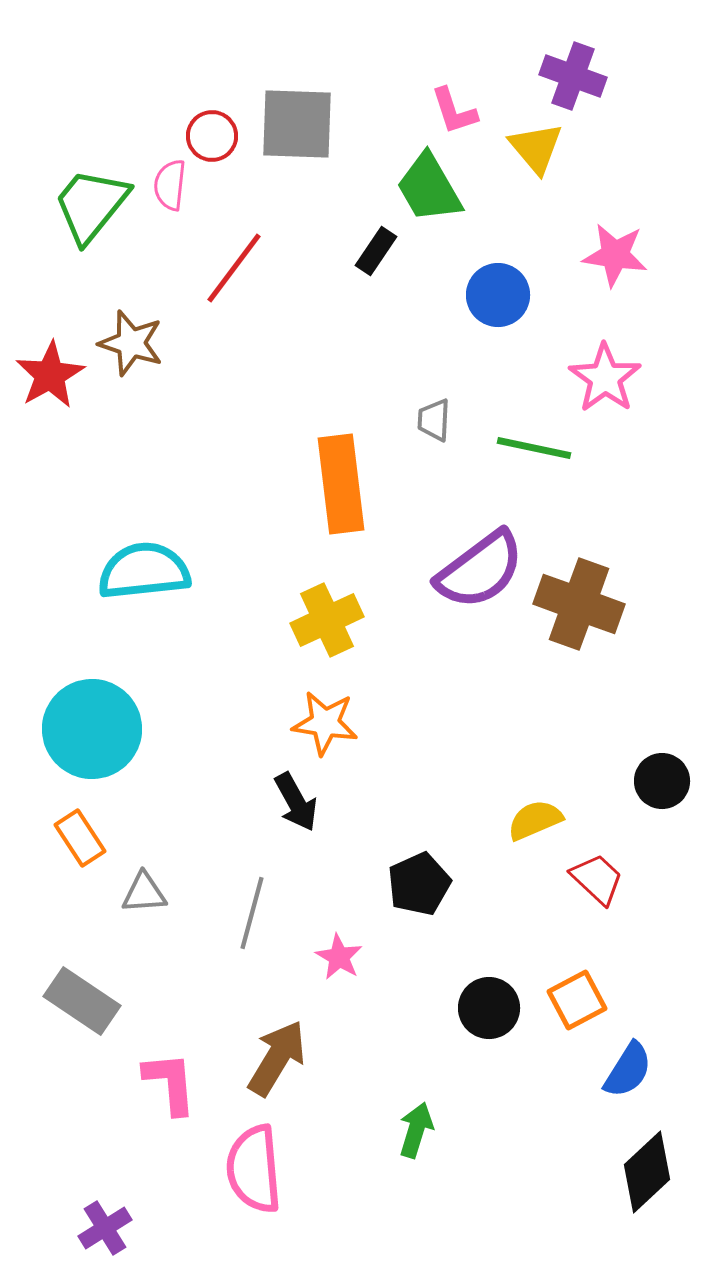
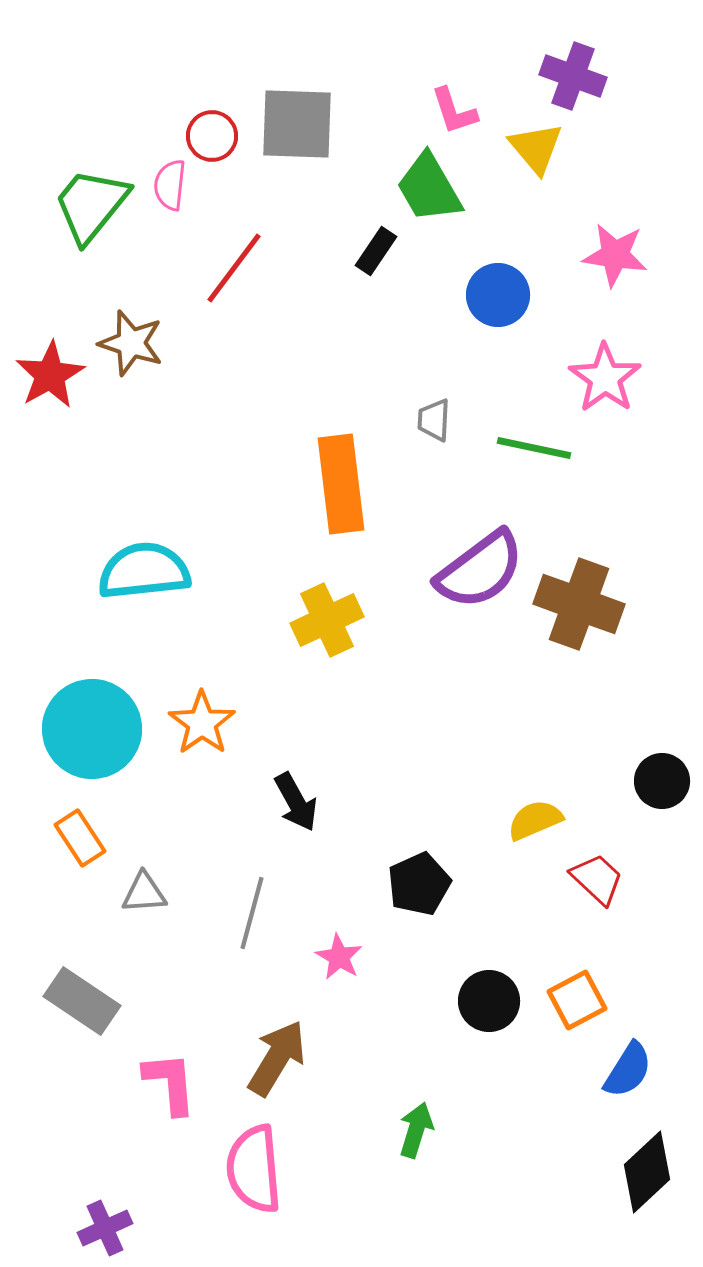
orange star at (325, 723): moved 123 px left; rotated 28 degrees clockwise
black circle at (489, 1008): moved 7 px up
purple cross at (105, 1228): rotated 8 degrees clockwise
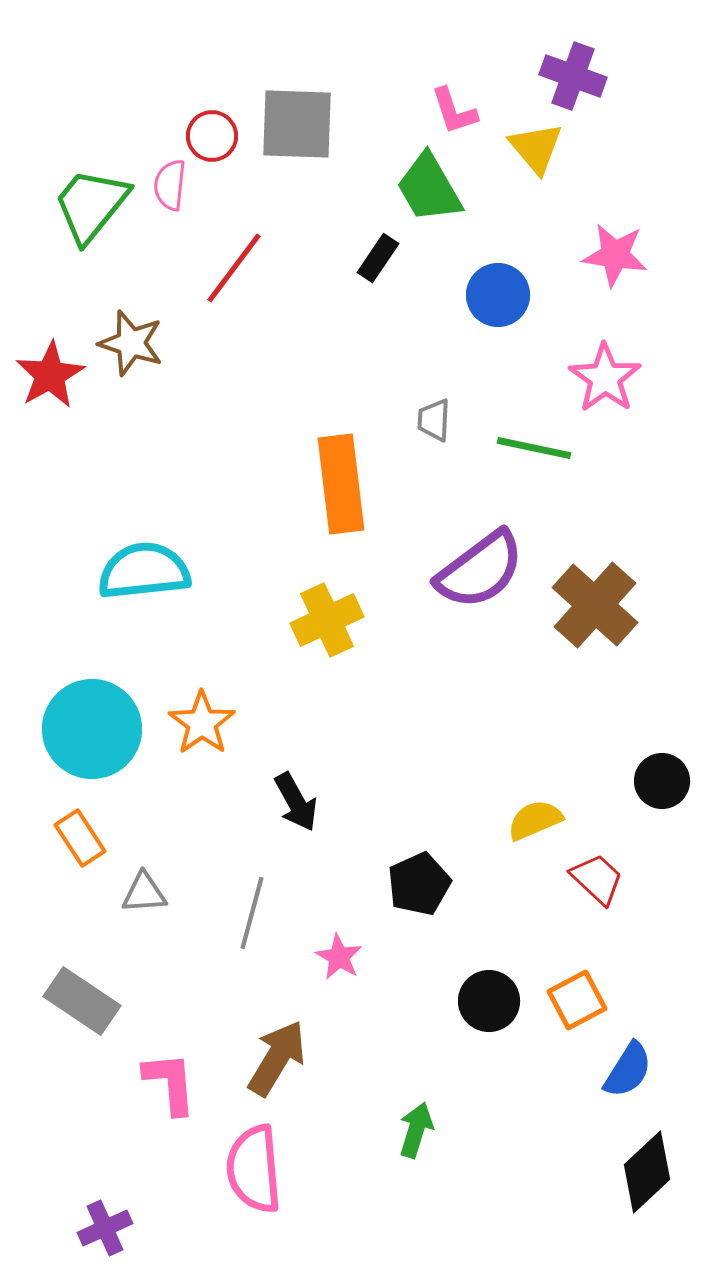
black rectangle at (376, 251): moved 2 px right, 7 px down
brown cross at (579, 604): moved 16 px right, 1 px down; rotated 22 degrees clockwise
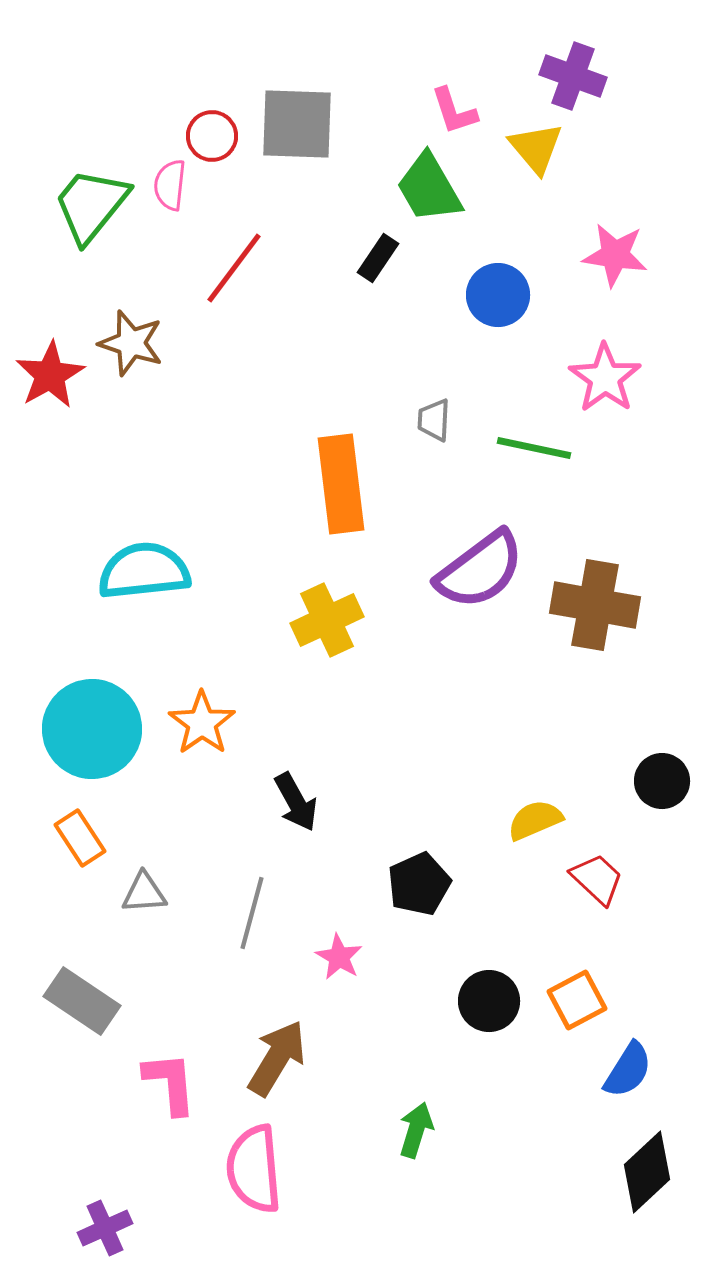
brown cross at (595, 605): rotated 32 degrees counterclockwise
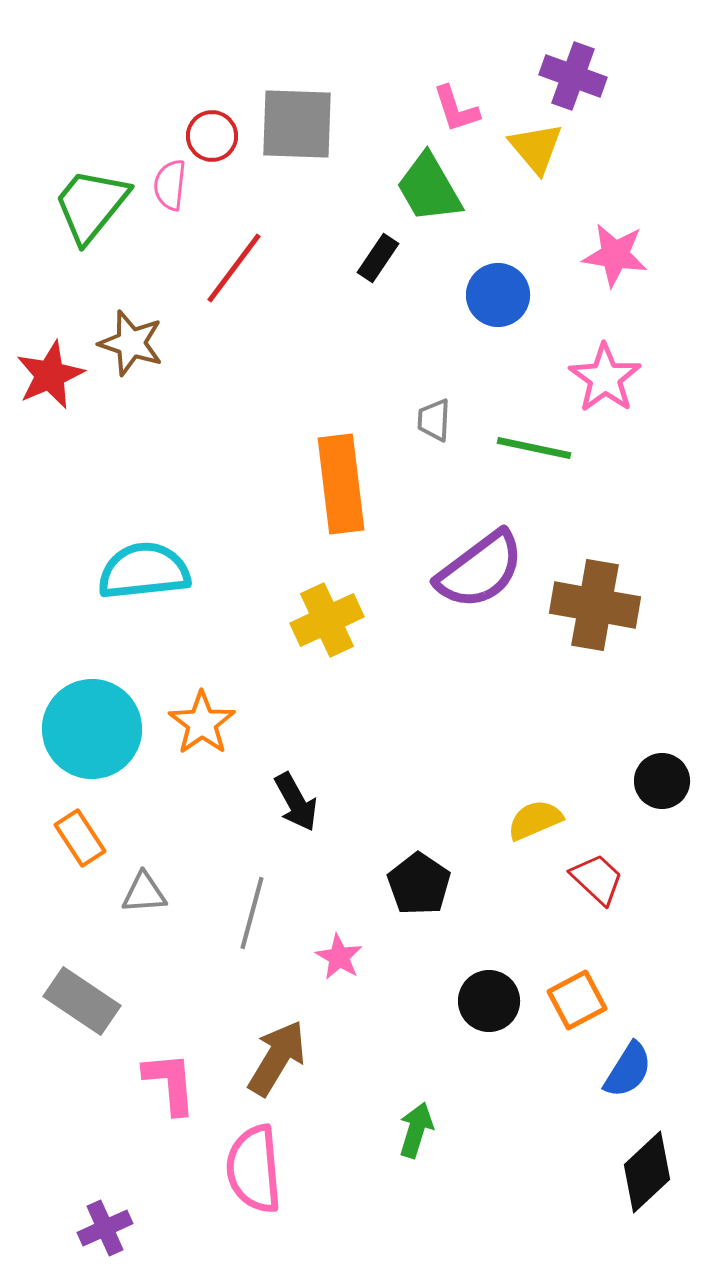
pink L-shape at (454, 111): moved 2 px right, 2 px up
red star at (50, 375): rotated 6 degrees clockwise
black pentagon at (419, 884): rotated 14 degrees counterclockwise
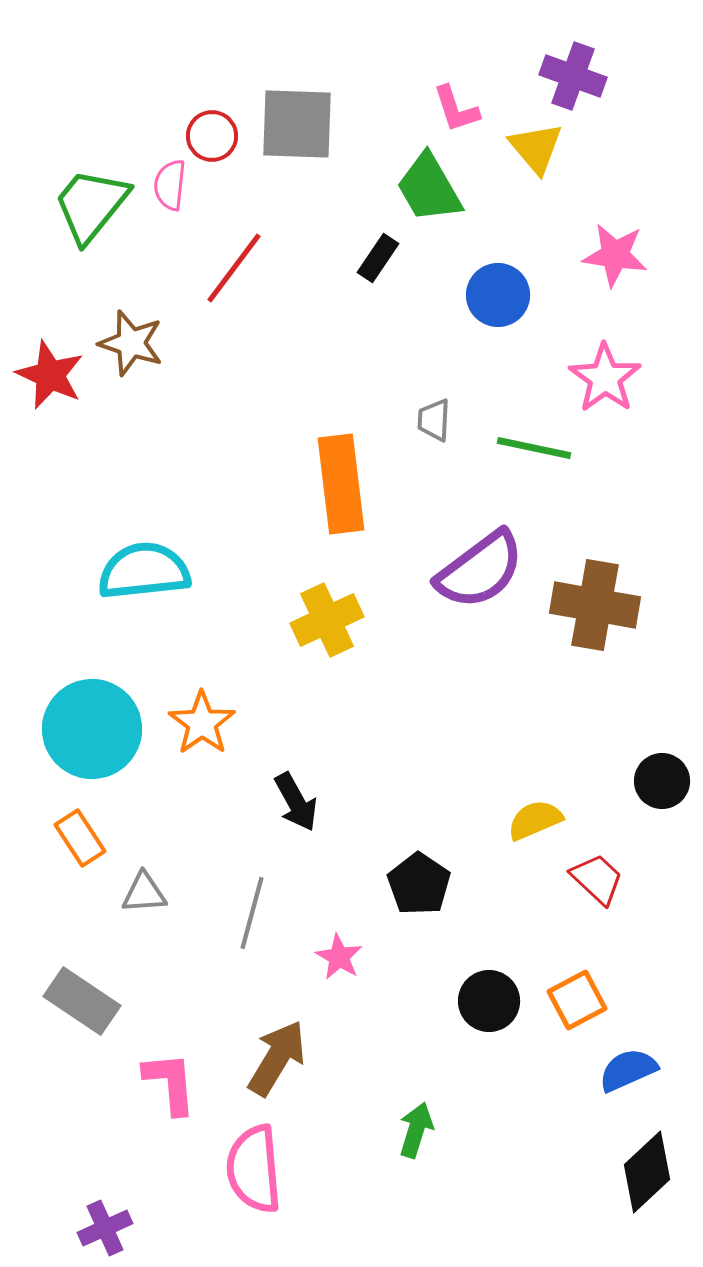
red star at (50, 375): rotated 24 degrees counterclockwise
blue semicircle at (628, 1070): rotated 146 degrees counterclockwise
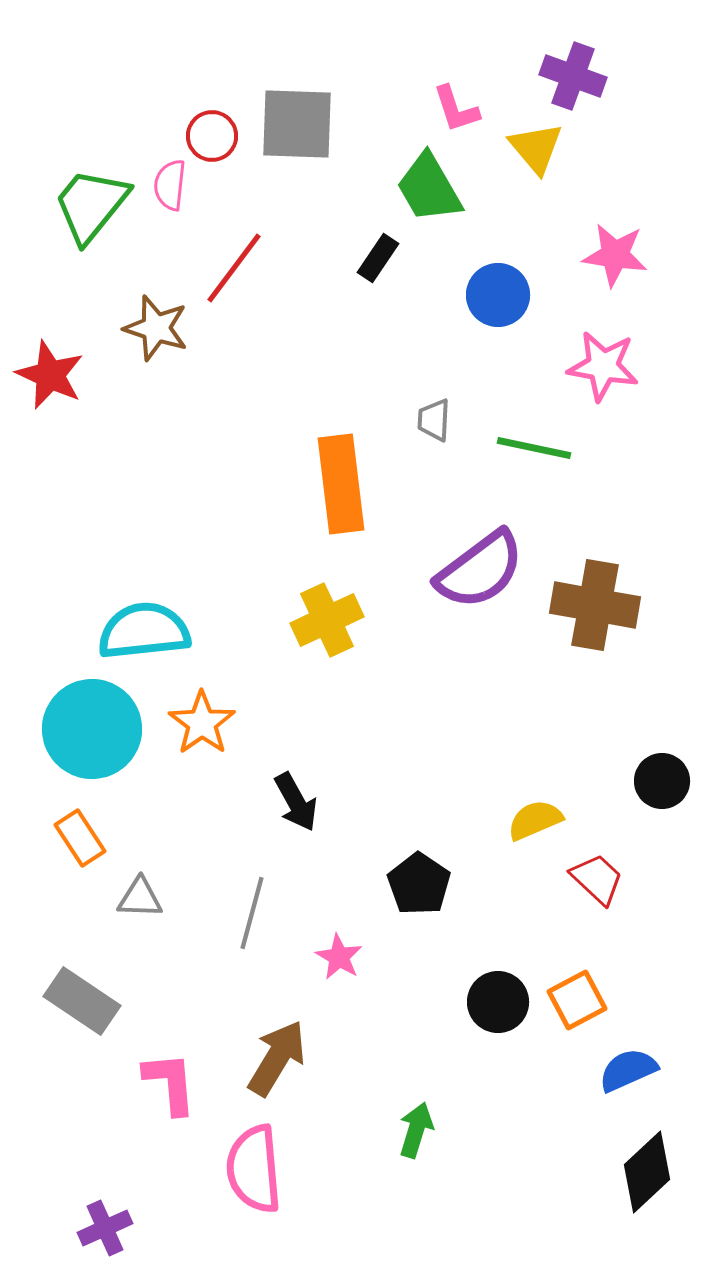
brown star at (131, 343): moved 25 px right, 15 px up
pink star at (605, 378): moved 2 px left, 12 px up; rotated 26 degrees counterclockwise
cyan semicircle at (144, 571): moved 60 px down
gray triangle at (144, 893): moved 4 px left, 5 px down; rotated 6 degrees clockwise
black circle at (489, 1001): moved 9 px right, 1 px down
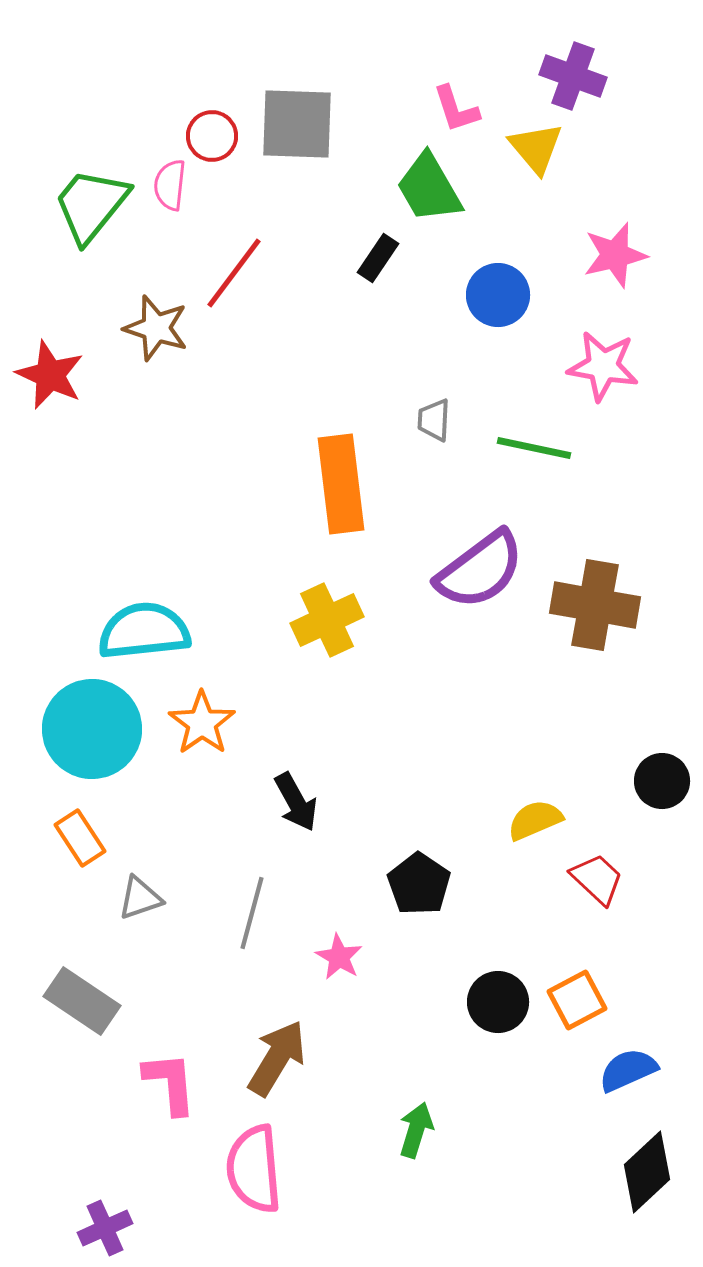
pink star at (615, 255): rotated 22 degrees counterclockwise
red line at (234, 268): moved 5 px down
gray triangle at (140, 898): rotated 21 degrees counterclockwise
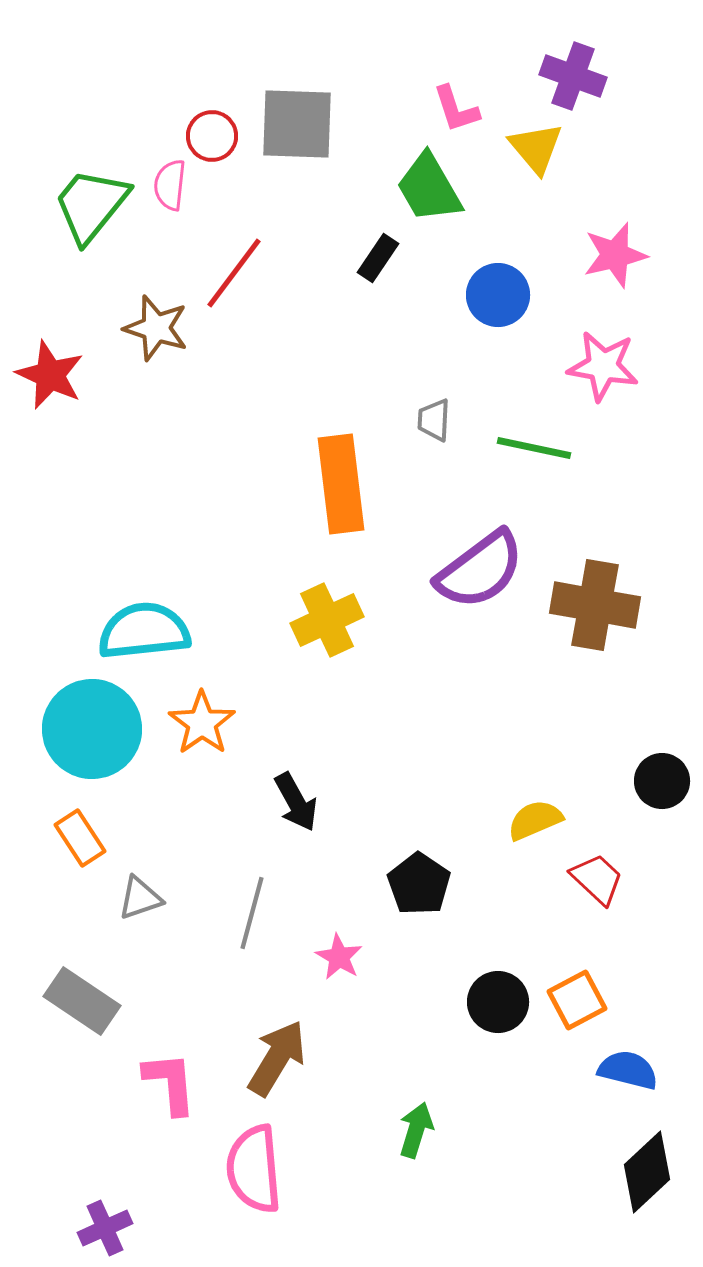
blue semicircle at (628, 1070): rotated 38 degrees clockwise
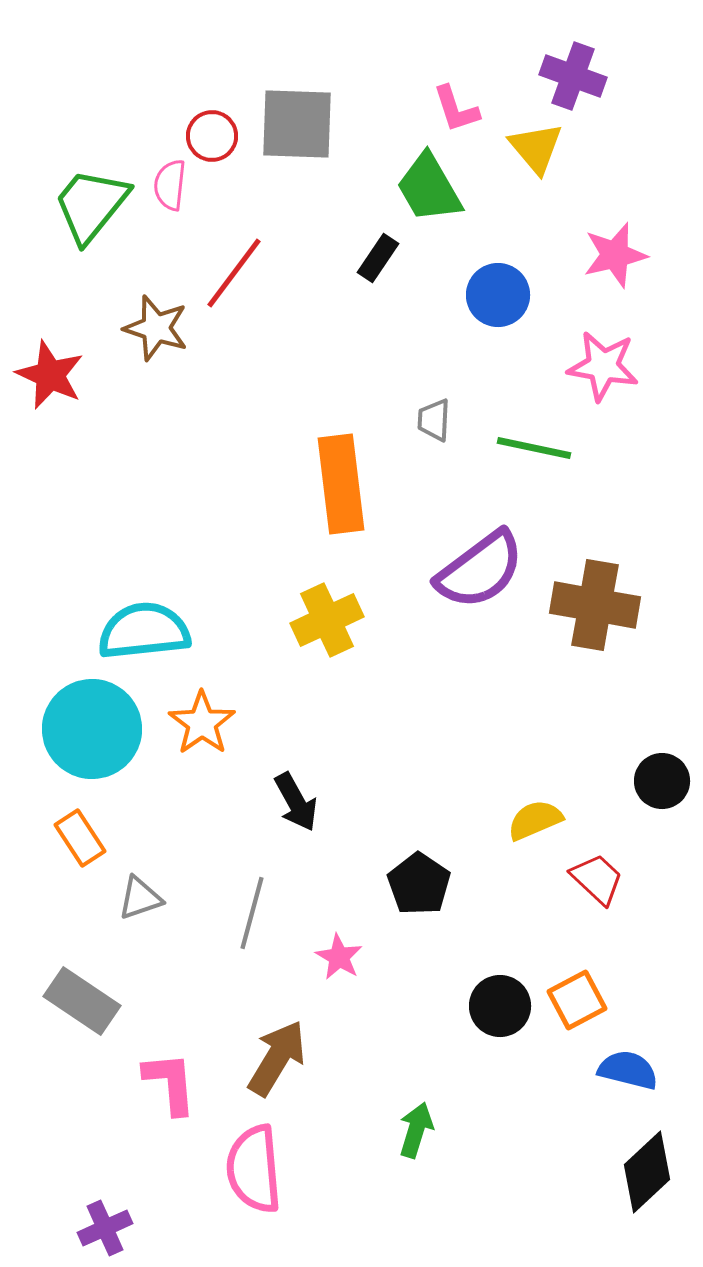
black circle at (498, 1002): moved 2 px right, 4 px down
